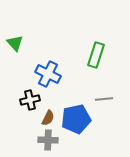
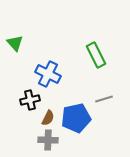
green rectangle: rotated 45 degrees counterclockwise
gray line: rotated 12 degrees counterclockwise
blue pentagon: moved 1 px up
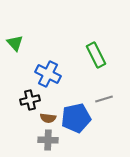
brown semicircle: rotated 70 degrees clockwise
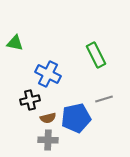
green triangle: rotated 36 degrees counterclockwise
brown semicircle: rotated 21 degrees counterclockwise
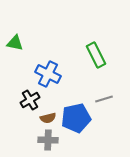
black cross: rotated 18 degrees counterclockwise
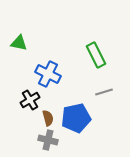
green triangle: moved 4 px right
gray line: moved 7 px up
brown semicircle: rotated 91 degrees counterclockwise
gray cross: rotated 12 degrees clockwise
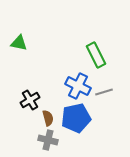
blue cross: moved 30 px right, 12 px down
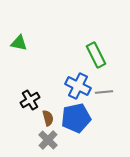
gray line: rotated 12 degrees clockwise
gray cross: rotated 30 degrees clockwise
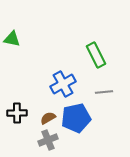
green triangle: moved 7 px left, 4 px up
blue cross: moved 15 px left, 2 px up; rotated 35 degrees clockwise
black cross: moved 13 px left, 13 px down; rotated 30 degrees clockwise
brown semicircle: rotated 105 degrees counterclockwise
gray cross: rotated 24 degrees clockwise
